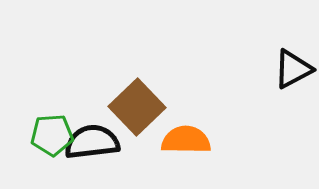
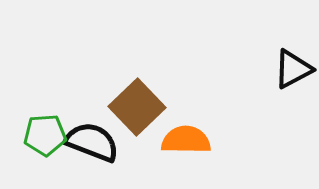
green pentagon: moved 7 px left
black semicircle: rotated 28 degrees clockwise
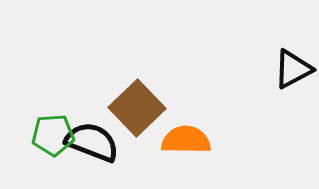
brown square: moved 1 px down
green pentagon: moved 8 px right
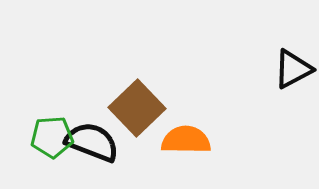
green pentagon: moved 1 px left, 2 px down
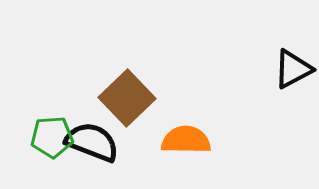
brown square: moved 10 px left, 10 px up
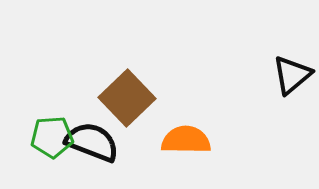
black triangle: moved 1 px left, 6 px down; rotated 12 degrees counterclockwise
